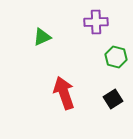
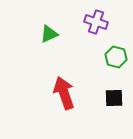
purple cross: rotated 20 degrees clockwise
green triangle: moved 7 px right, 3 px up
black square: moved 1 px right, 1 px up; rotated 30 degrees clockwise
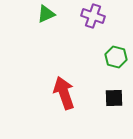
purple cross: moved 3 px left, 6 px up
green triangle: moved 3 px left, 20 px up
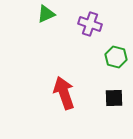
purple cross: moved 3 px left, 8 px down
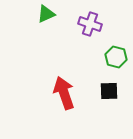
black square: moved 5 px left, 7 px up
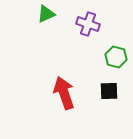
purple cross: moved 2 px left
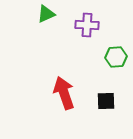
purple cross: moved 1 px left, 1 px down; rotated 15 degrees counterclockwise
green hexagon: rotated 20 degrees counterclockwise
black square: moved 3 px left, 10 px down
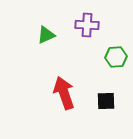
green triangle: moved 21 px down
